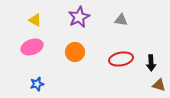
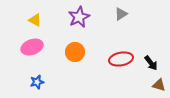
gray triangle: moved 6 px up; rotated 40 degrees counterclockwise
black arrow: rotated 35 degrees counterclockwise
blue star: moved 2 px up
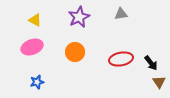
gray triangle: rotated 24 degrees clockwise
brown triangle: moved 3 px up; rotated 40 degrees clockwise
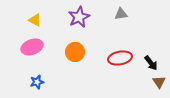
red ellipse: moved 1 px left, 1 px up
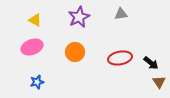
black arrow: rotated 14 degrees counterclockwise
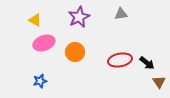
pink ellipse: moved 12 px right, 4 px up
red ellipse: moved 2 px down
black arrow: moved 4 px left
blue star: moved 3 px right, 1 px up
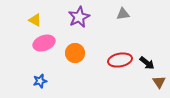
gray triangle: moved 2 px right
orange circle: moved 1 px down
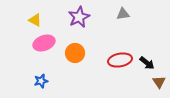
blue star: moved 1 px right
